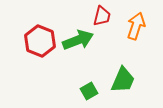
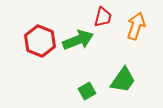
red trapezoid: moved 1 px right, 1 px down
green trapezoid: rotated 12 degrees clockwise
green square: moved 2 px left
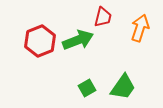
orange arrow: moved 4 px right, 2 px down
red hexagon: rotated 16 degrees clockwise
green trapezoid: moved 7 px down
green square: moved 3 px up
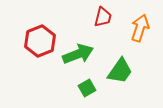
green arrow: moved 14 px down
green trapezoid: moved 3 px left, 16 px up
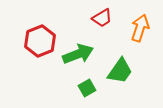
red trapezoid: moved 1 px left, 1 px down; rotated 45 degrees clockwise
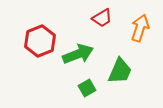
green trapezoid: rotated 12 degrees counterclockwise
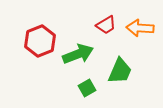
red trapezoid: moved 4 px right, 7 px down
orange arrow: rotated 104 degrees counterclockwise
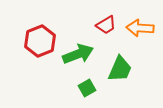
green trapezoid: moved 2 px up
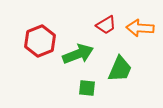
green square: rotated 36 degrees clockwise
